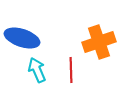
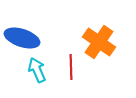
orange cross: rotated 36 degrees counterclockwise
red line: moved 3 px up
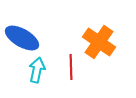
blue ellipse: rotated 12 degrees clockwise
cyan arrow: rotated 35 degrees clockwise
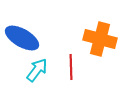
orange cross: moved 1 px right, 3 px up; rotated 20 degrees counterclockwise
cyan arrow: rotated 25 degrees clockwise
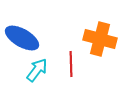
red line: moved 3 px up
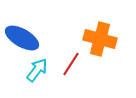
red line: rotated 35 degrees clockwise
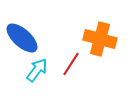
blue ellipse: rotated 12 degrees clockwise
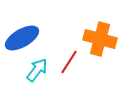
blue ellipse: rotated 72 degrees counterclockwise
red line: moved 2 px left, 2 px up
